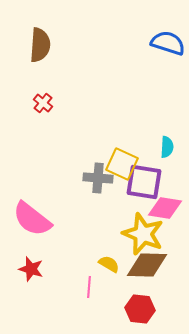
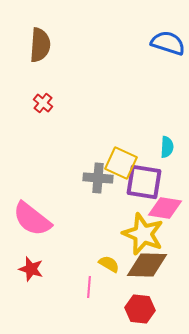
yellow square: moved 1 px left, 1 px up
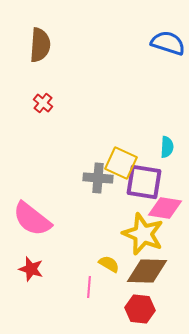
brown diamond: moved 6 px down
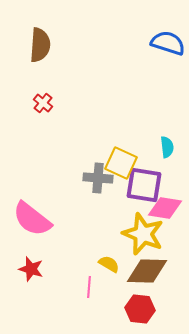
cyan semicircle: rotated 10 degrees counterclockwise
purple square: moved 3 px down
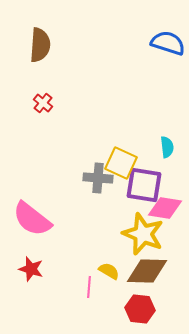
yellow semicircle: moved 7 px down
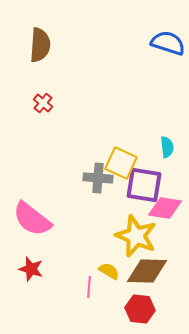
yellow star: moved 7 px left, 2 px down
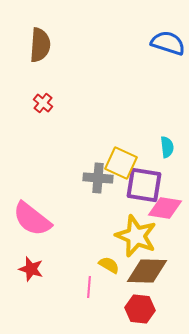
yellow semicircle: moved 6 px up
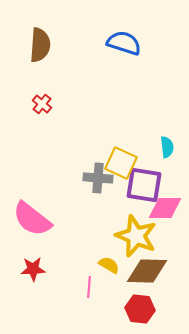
blue semicircle: moved 44 px left
red cross: moved 1 px left, 1 px down
pink diamond: rotated 8 degrees counterclockwise
red star: moved 2 px right; rotated 20 degrees counterclockwise
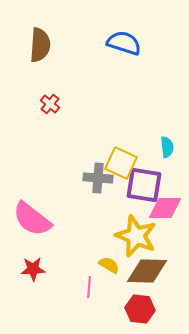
red cross: moved 8 px right
